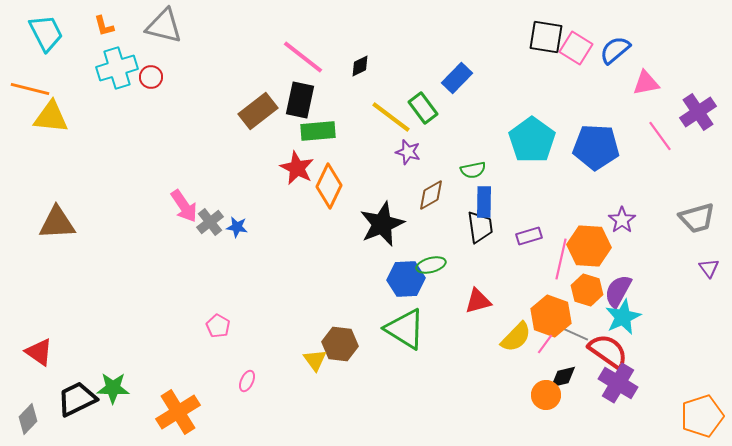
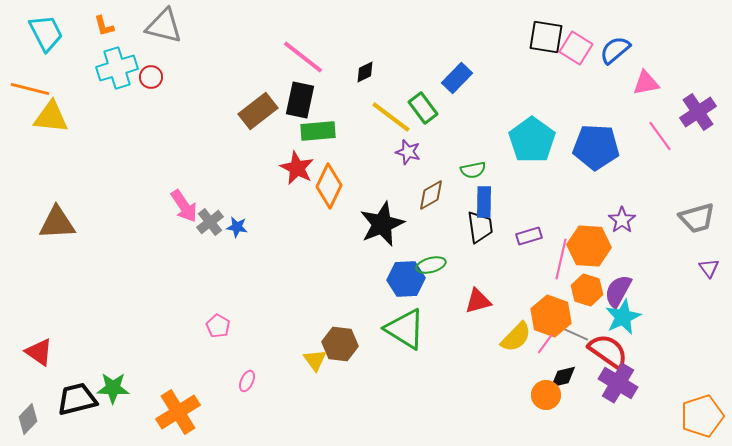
black diamond at (360, 66): moved 5 px right, 6 px down
black trapezoid at (77, 399): rotated 12 degrees clockwise
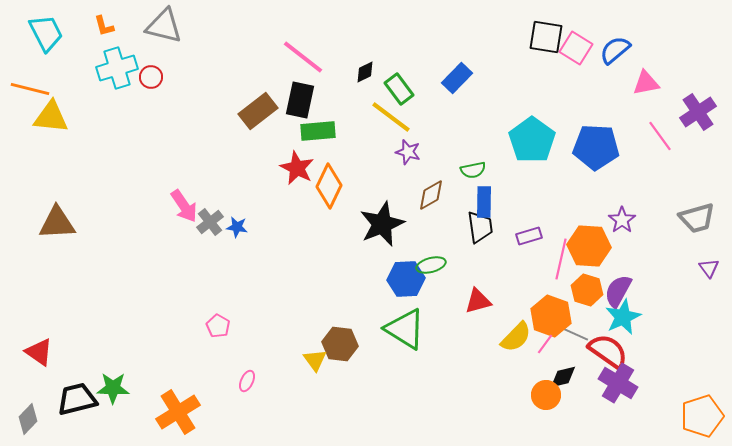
green rectangle at (423, 108): moved 24 px left, 19 px up
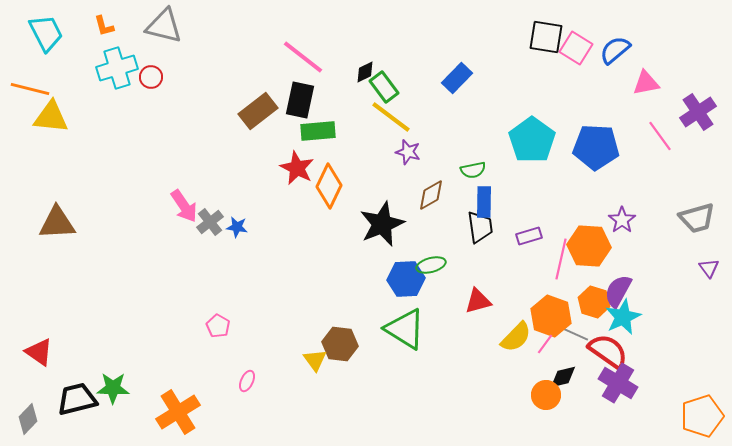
green rectangle at (399, 89): moved 15 px left, 2 px up
orange hexagon at (587, 290): moved 7 px right, 12 px down
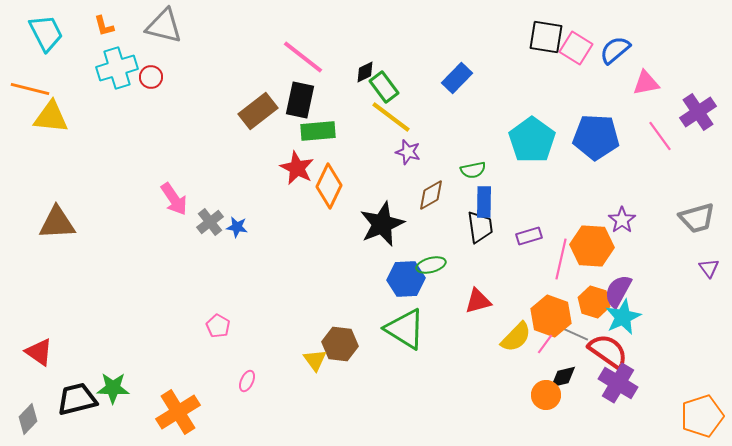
blue pentagon at (596, 147): moved 10 px up
pink arrow at (184, 206): moved 10 px left, 7 px up
orange hexagon at (589, 246): moved 3 px right
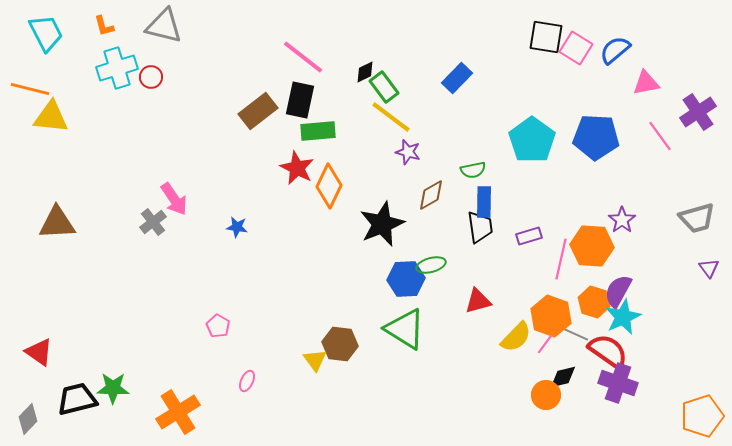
gray cross at (210, 222): moved 57 px left
purple cross at (618, 383): rotated 12 degrees counterclockwise
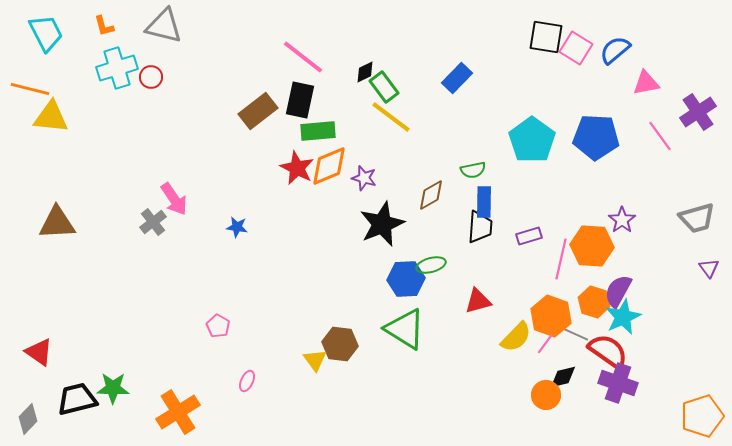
purple star at (408, 152): moved 44 px left, 26 px down
orange diamond at (329, 186): moved 20 px up; rotated 42 degrees clockwise
black trapezoid at (480, 227): rotated 12 degrees clockwise
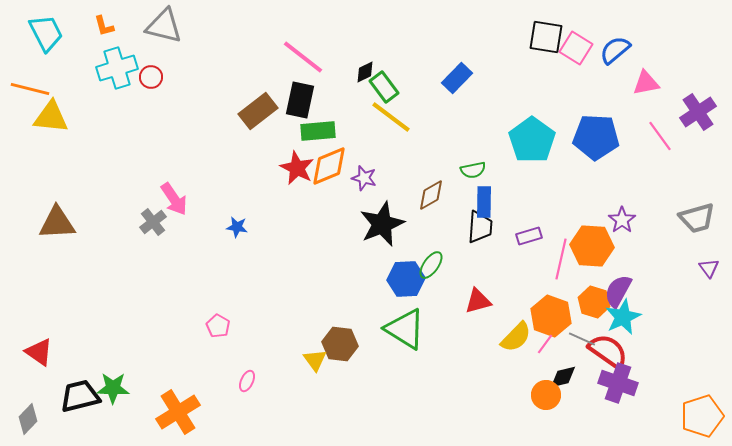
green ellipse at (431, 265): rotated 40 degrees counterclockwise
gray line at (575, 334): moved 7 px right, 5 px down
black trapezoid at (77, 399): moved 3 px right, 3 px up
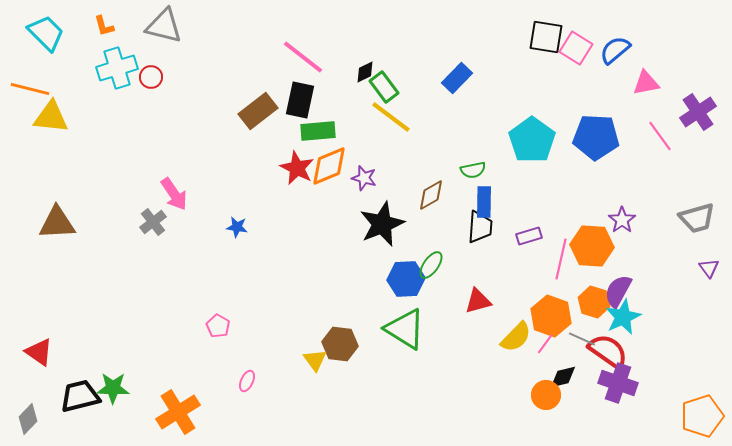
cyan trapezoid at (46, 33): rotated 18 degrees counterclockwise
pink arrow at (174, 199): moved 5 px up
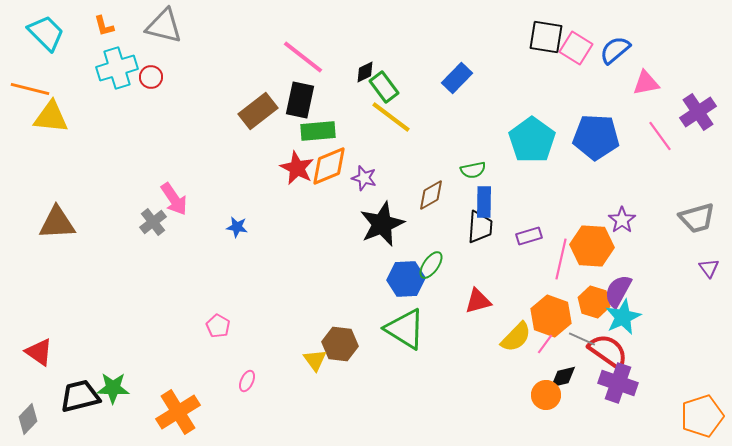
pink arrow at (174, 194): moved 5 px down
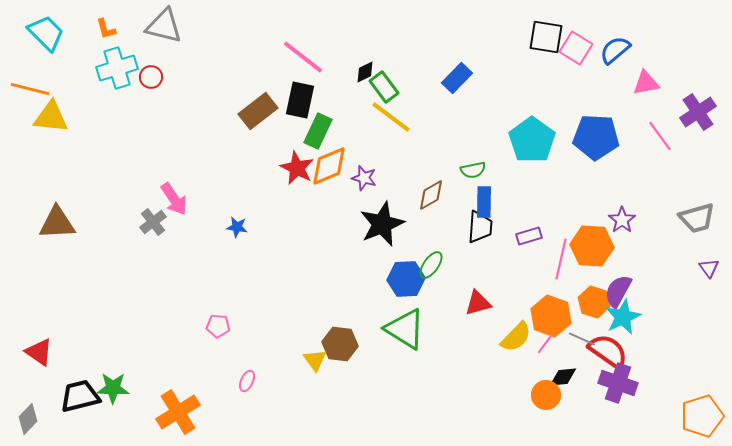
orange L-shape at (104, 26): moved 2 px right, 3 px down
green rectangle at (318, 131): rotated 60 degrees counterclockwise
red triangle at (478, 301): moved 2 px down
pink pentagon at (218, 326): rotated 25 degrees counterclockwise
black diamond at (563, 377): rotated 8 degrees clockwise
